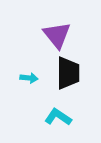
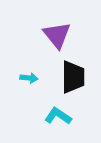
black trapezoid: moved 5 px right, 4 px down
cyan L-shape: moved 1 px up
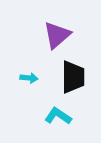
purple triangle: rotated 28 degrees clockwise
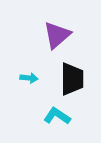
black trapezoid: moved 1 px left, 2 px down
cyan L-shape: moved 1 px left
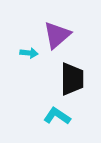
cyan arrow: moved 25 px up
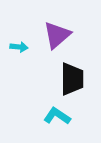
cyan arrow: moved 10 px left, 6 px up
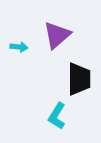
black trapezoid: moved 7 px right
cyan L-shape: rotated 92 degrees counterclockwise
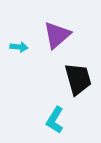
black trapezoid: moved 1 px left; rotated 16 degrees counterclockwise
cyan L-shape: moved 2 px left, 4 px down
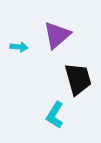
cyan L-shape: moved 5 px up
